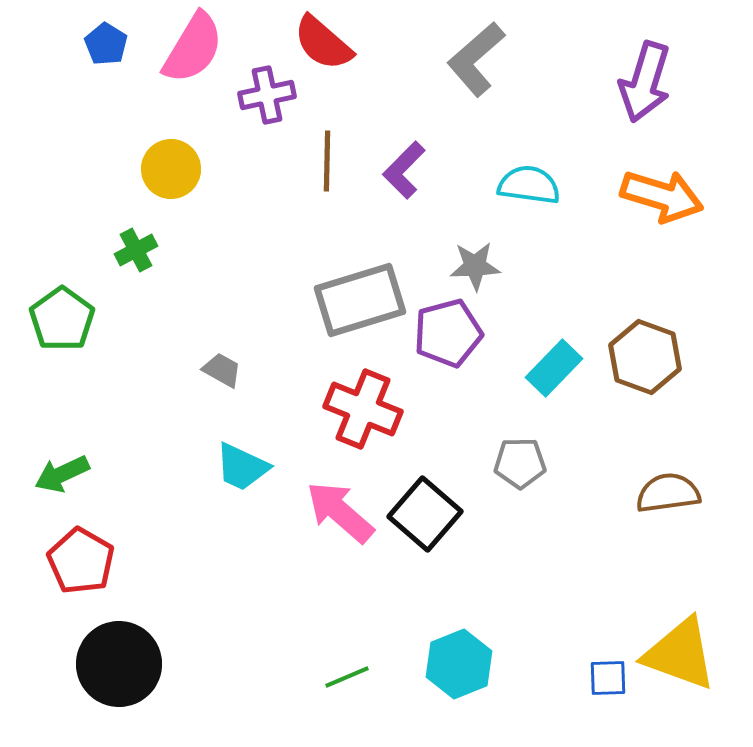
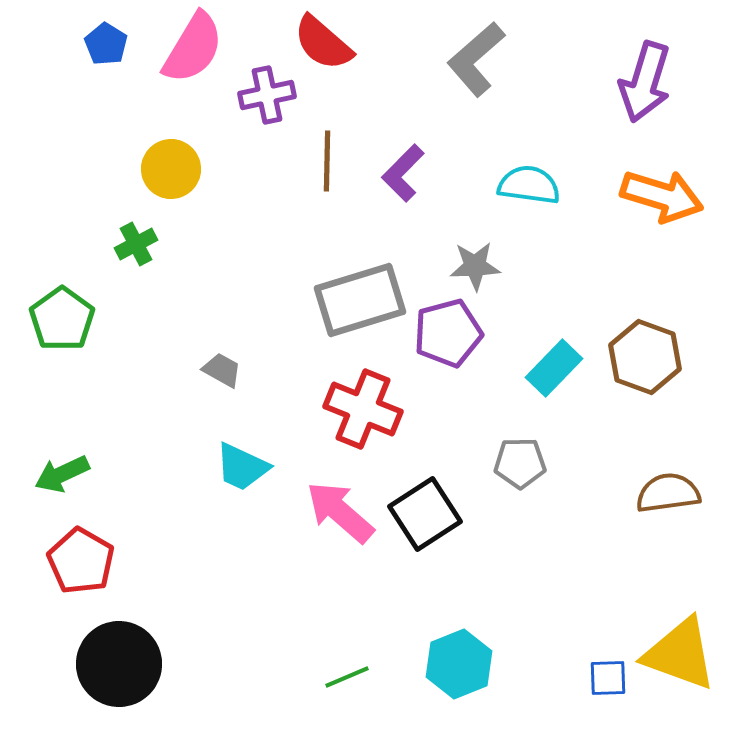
purple L-shape: moved 1 px left, 3 px down
green cross: moved 6 px up
black square: rotated 16 degrees clockwise
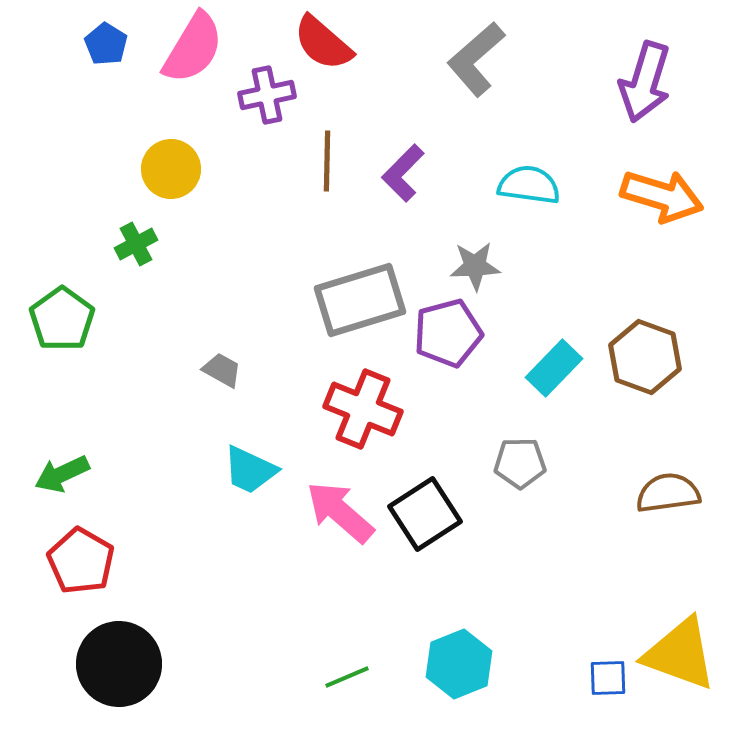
cyan trapezoid: moved 8 px right, 3 px down
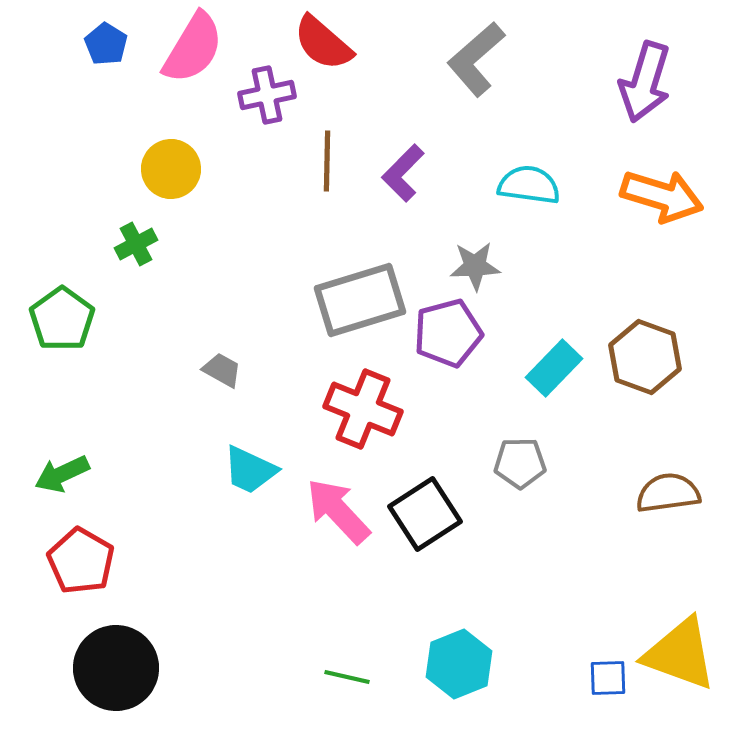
pink arrow: moved 2 px left, 1 px up; rotated 6 degrees clockwise
black circle: moved 3 px left, 4 px down
green line: rotated 36 degrees clockwise
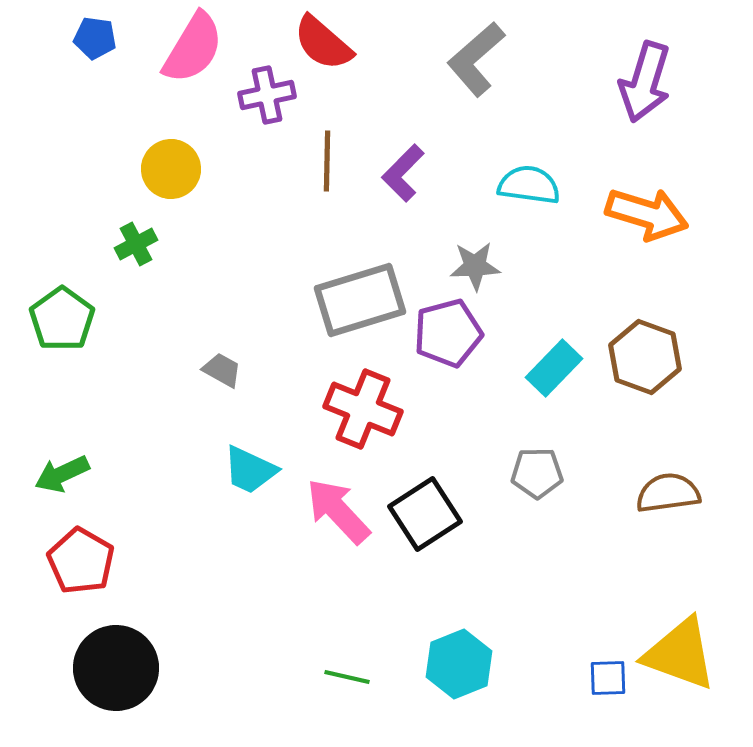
blue pentagon: moved 11 px left, 6 px up; rotated 24 degrees counterclockwise
orange arrow: moved 15 px left, 18 px down
gray pentagon: moved 17 px right, 10 px down
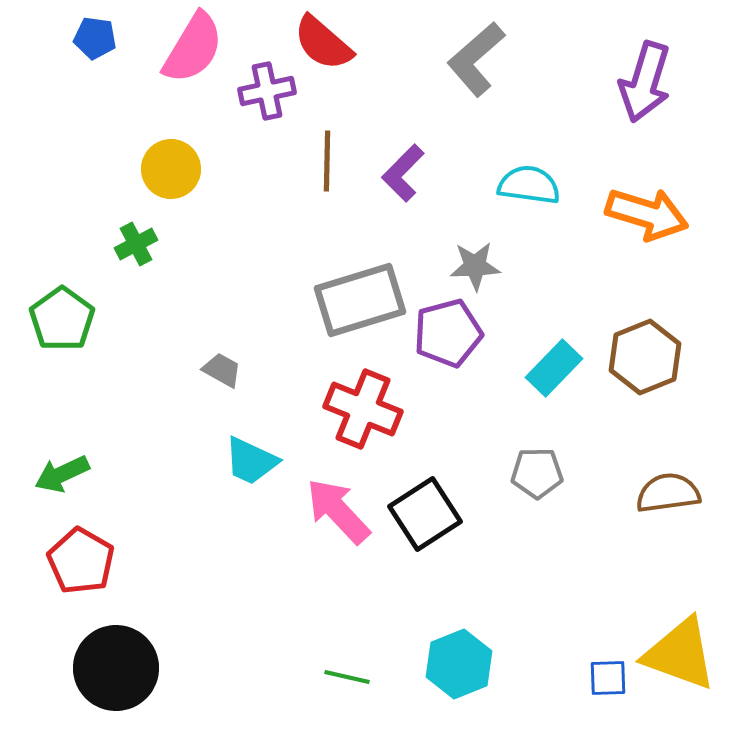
purple cross: moved 4 px up
brown hexagon: rotated 18 degrees clockwise
cyan trapezoid: moved 1 px right, 9 px up
